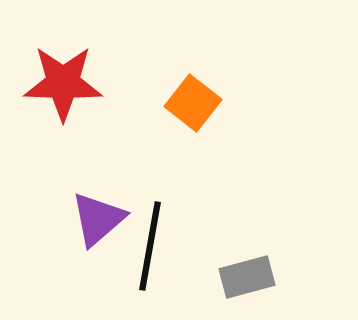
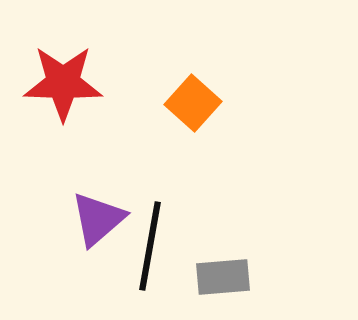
orange square: rotated 4 degrees clockwise
gray rectangle: moved 24 px left; rotated 10 degrees clockwise
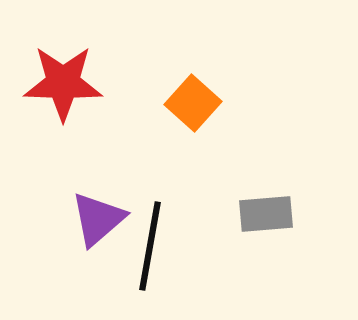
gray rectangle: moved 43 px right, 63 px up
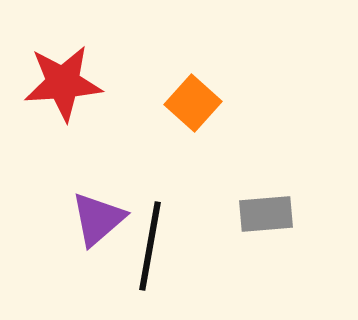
red star: rotated 6 degrees counterclockwise
